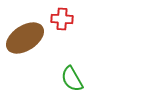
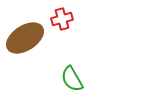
red cross: rotated 20 degrees counterclockwise
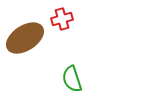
green semicircle: rotated 12 degrees clockwise
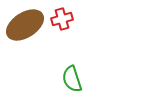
brown ellipse: moved 13 px up
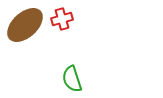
brown ellipse: rotated 9 degrees counterclockwise
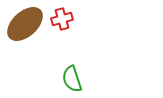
brown ellipse: moved 1 px up
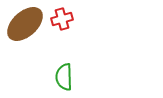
green semicircle: moved 8 px left, 2 px up; rotated 16 degrees clockwise
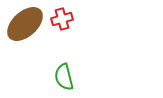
green semicircle: rotated 12 degrees counterclockwise
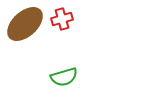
green semicircle: rotated 92 degrees counterclockwise
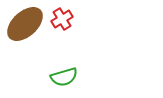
red cross: rotated 15 degrees counterclockwise
